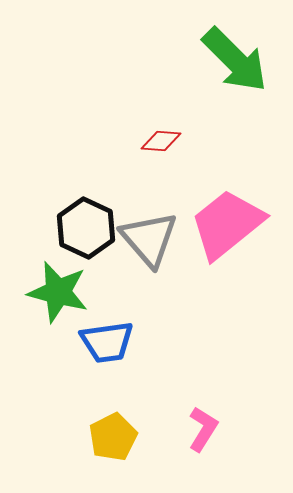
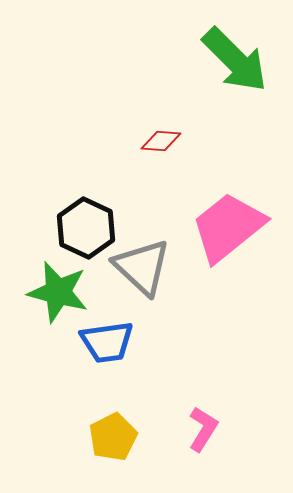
pink trapezoid: moved 1 px right, 3 px down
gray triangle: moved 7 px left, 28 px down; rotated 6 degrees counterclockwise
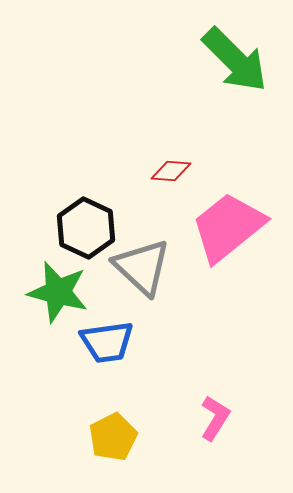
red diamond: moved 10 px right, 30 px down
pink L-shape: moved 12 px right, 11 px up
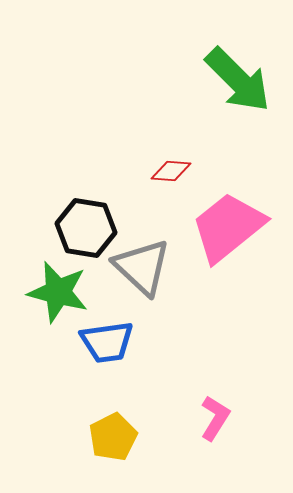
green arrow: moved 3 px right, 20 px down
black hexagon: rotated 16 degrees counterclockwise
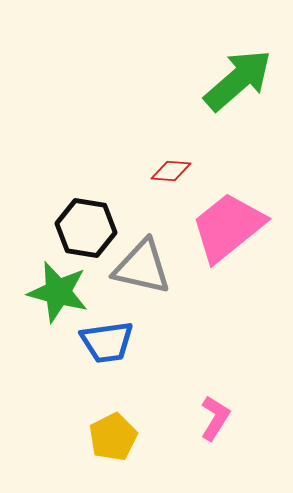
green arrow: rotated 86 degrees counterclockwise
gray triangle: rotated 30 degrees counterclockwise
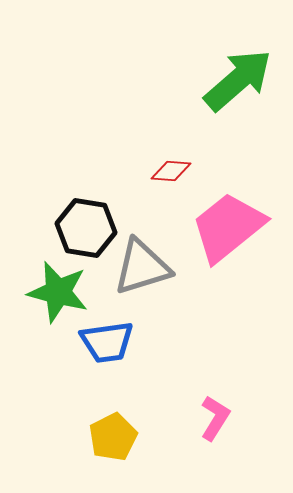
gray triangle: rotated 30 degrees counterclockwise
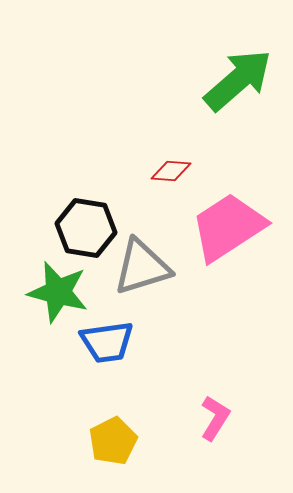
pink trapezoid: rotated 6 degrees clockwise
yellow pentagon: moved 4 px down
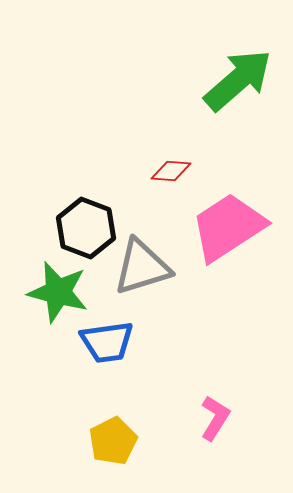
black hexagon: rotated 12 degrees clockwise
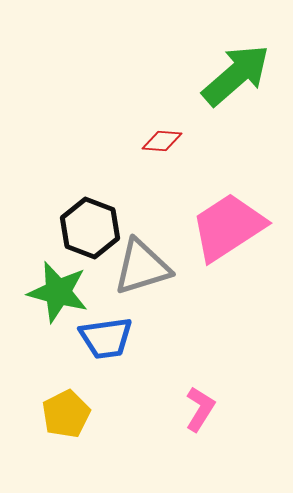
green arrow: moved 2 px left, 5 px up
red diamond: moved 9 px left, 30 px up
black hexagon: moved 4 px right
blue trapezoid: moved 1 px left, 4 px up
pink L-shape: moved 15 px left, 9 px up
yellow pentagon: moved 47 px left, 27 px up
